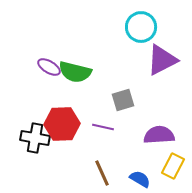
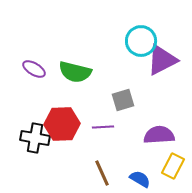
cyan circle: moved 14 px down
purple ellipse: moved 15 px left, 2 px down
purple line: rotated 15 degrees counterclockwise
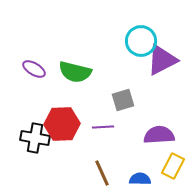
blue semicircle: rotated 30 degrees counterclockwise
